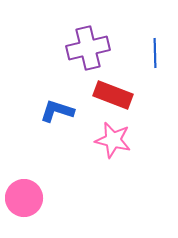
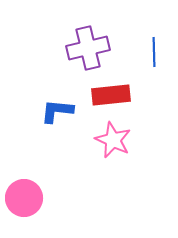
blue line: moved 1 px left, 1 px up
red rectangle: moved 2 px left; rotated 27 degrees counterclockwise
blue L-shape: rotated 12 degrees counterclockwise
pink star: rotated 12 degrees clockwise
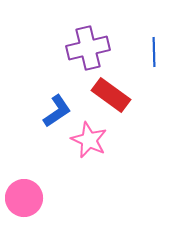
red rectangle: rotated 42 degrees clockwise
blue L-shape: rotated 140 degrees clockwise
pink star: moved 24 px left
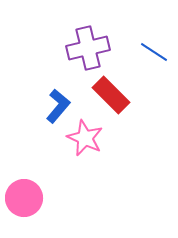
blue line: rotated 56 degrees counterclockwise
red rectangle: rotated 9 degrees clockwise
blue L-shape: moved 1 px right, 5 px up; rotated 16 degrees counterclockwise
pink star: moved 4 px left, 2 px up
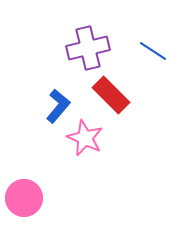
blue line: moved 1 px left, 1 px up
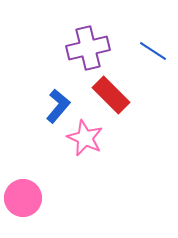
pink circle: moved 1 px left
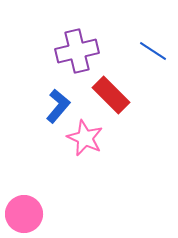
purple cross: moved 11 px left, 3 px down
pink circle: moved 1 px right, 16 px down
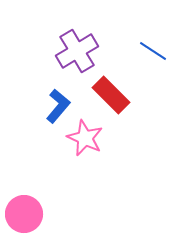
purple cross: rotated 18 degrees counterclockwise
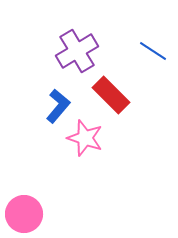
pink star: rotated 6 degrees counterclockwise
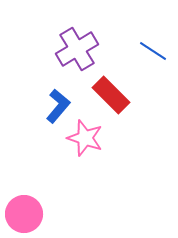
purple cross: moved 2 px up
